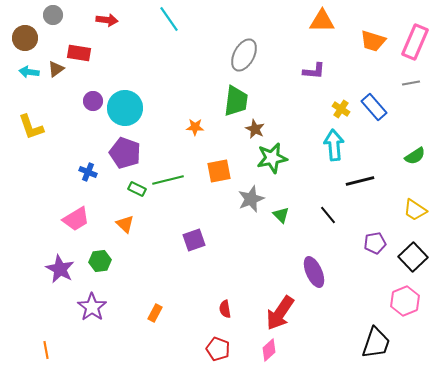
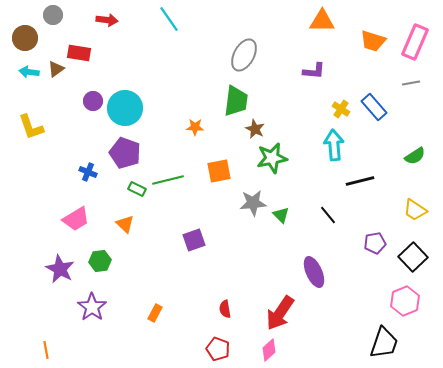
gray star at (251, 199): moved 2 px right, 4 px down; rotated 16 degrees clockwise
black trapezoid at (376, 343): moved 8 px right
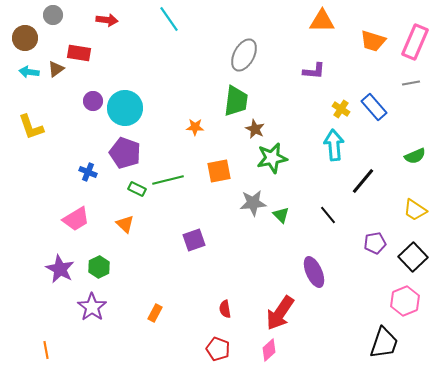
green semicircle at (415, 156): rotated 10 degrees clockwise
black line at (360, 181): moved 3 px right; rotated 36 degrees counterclockwise
green hexagon at (100, 261): moved 1 px left, 6 px down; rotated 20 degrees counterclockwise
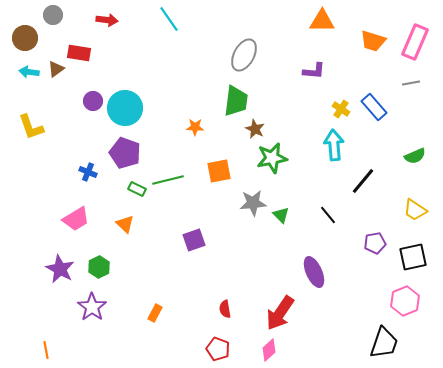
black square at (413, 257): rotated 32 degrees clockwise
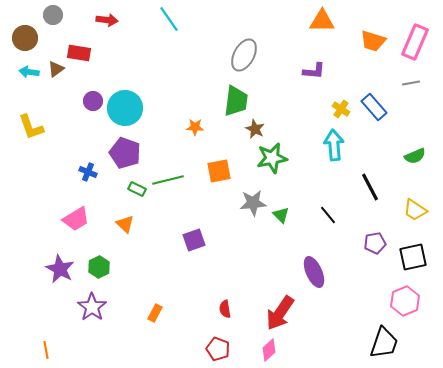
black line at (363, 181): moved 7 px right, 6 px down; rotated 68 degrees counterclockwise
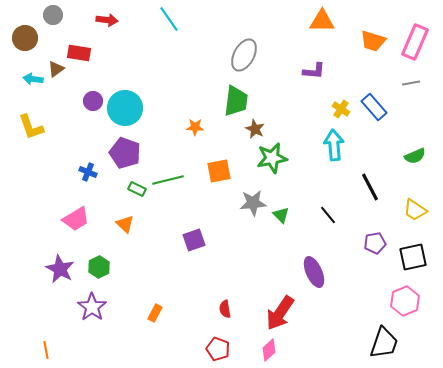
cyan arrow at (29, 72): moved 4 px right, 7 px down
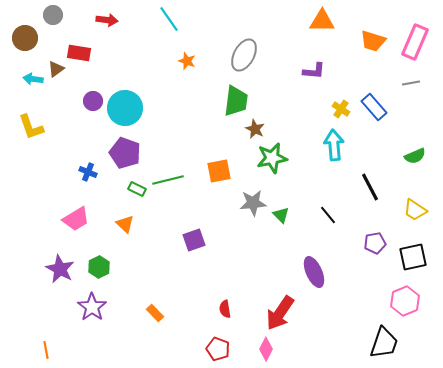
orange star at (195, 127): moved 8 px left, 66 px up; rotated 18 degrees clockwise
orange rectangle at (155, 313): rotated 72 degrees counterclockwise
pink diamond at (269, 350): moved 3 px left, 1 px up; rotated 20 degrees counterclockwise
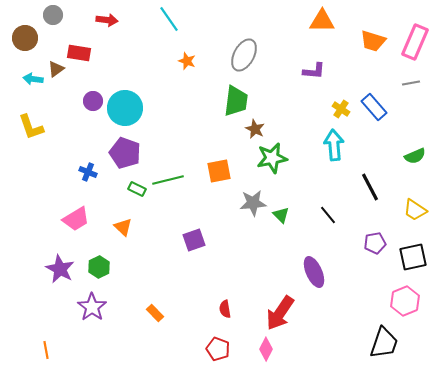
orange triangle at (125, 224): moved 2 px left, 3 px down
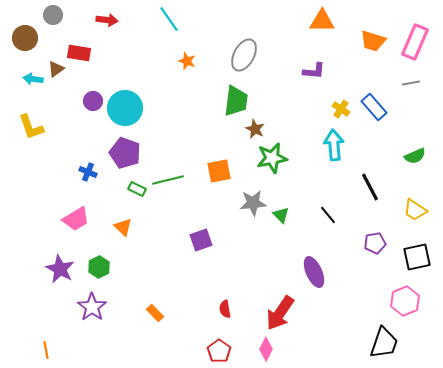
purple square at (194, 240): moved 7 px right
black square at (413, 257): moved 4 px right
red pentagon at (218, 349): moved 1 px right, 2 px down; rotated 15 degrees clockwise
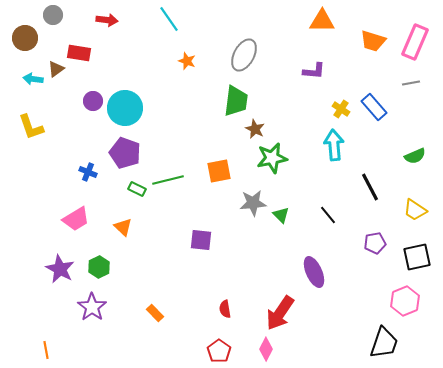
purple square at (201, 240): rotated 25 degrees clockwise
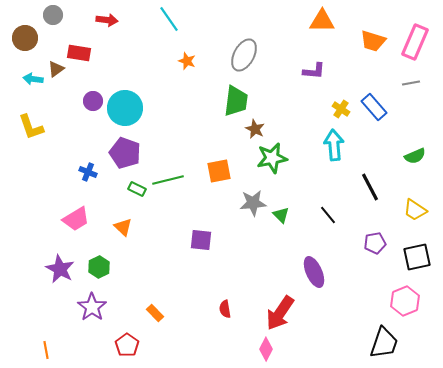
red pentagon at (219, 351): moved 92 px left, 6 px up
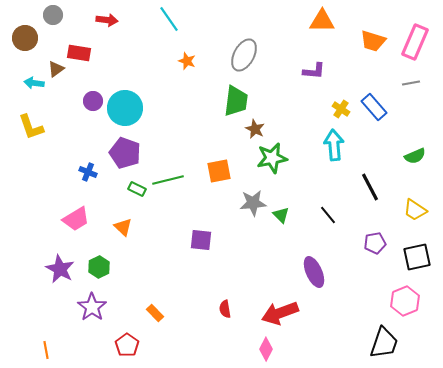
cyan arrow at (33, 79): moved 1 px right, 4 px down
red arrow at (280, 313): rotated 36 degrees clockwise
